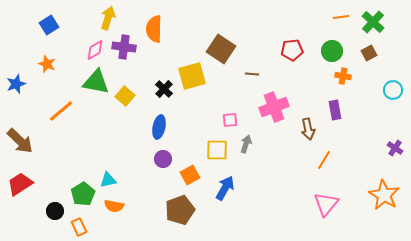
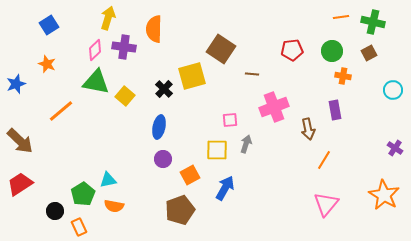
green cross at (373, 22): rotated 30 degrees counterclockwise
pink diamond at (95, 50): rotated 15 degrees counterclockwise
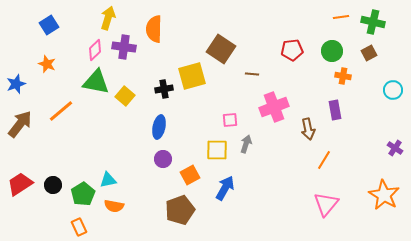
black cross at (164, 89): rotated 36 degrees clockwise
brown arrow at (20, 141): moved 17 px up; rotated 96 degrees counterclockwise
black circle at (55, 211): moved 2 px left, 26 px up
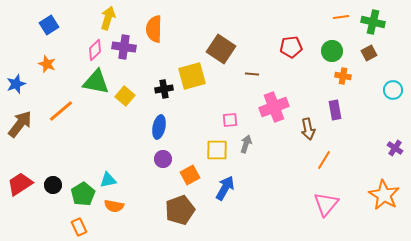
red pentagon at (292, 50): moved 1 px left, 3 px up
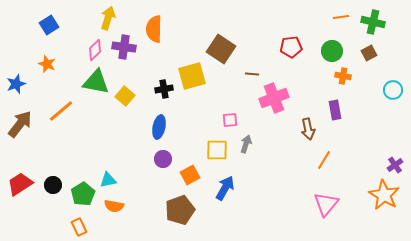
pink cross at (274, 107): moved 9 px up
purple cross at (395, 148): moved 17 px down; rotated 21 degrees clockwise
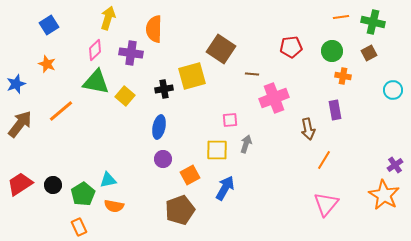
purple cross at (124, 47): moved 7 px right, 6 px down
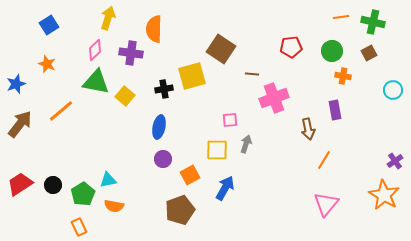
purple cross at (395, 165): moved 4 px up
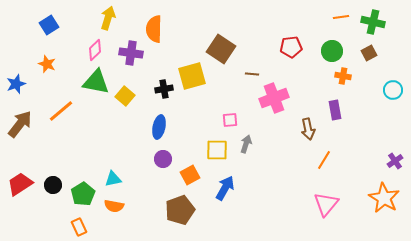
cyan triangle at (108, 180): moved 5 px right, 1 px up
orange star at (384, 195): moved 3 px down
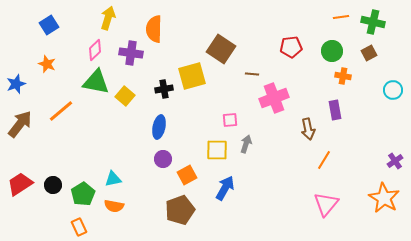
orange square at (190, 175): moved 3 px left
